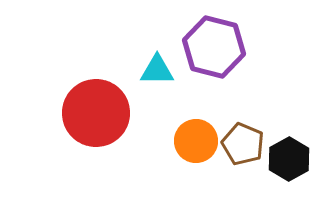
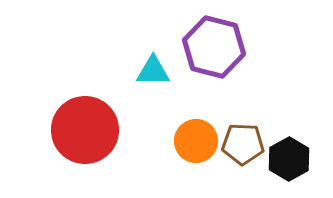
cyan triangle: moved 4 px left, 1 px down
red circle: moved 11 px left, 17 px down
brown pentagon: rotated 21 degrees counterclockwise
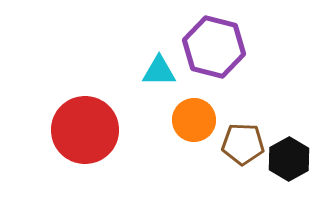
cyan triangle: moved 6 px right
orange circle: moved 2 px left, 21 px up
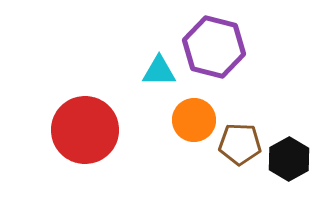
brown pentagon: moved 3 px left
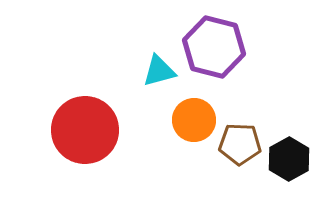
cyan triangle: rotated 15 degrees counterclockwise
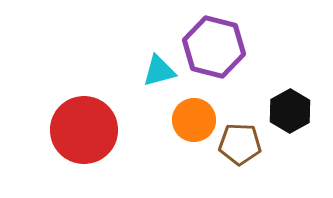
red circle: moved 1 px left
black hexagon: moved 1 px right, 48 px up
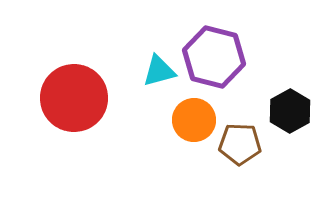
purple hexagon: moved 10 px down
red circle: moved 10 px left, 32 px up
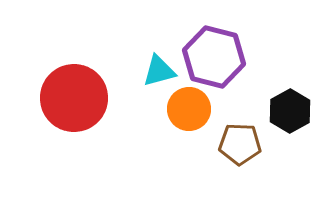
orange circle: moved 5 px left, 11 px up
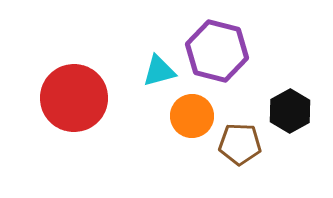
purple hexagon: moved 3 px right, 6 px up
orange circle: moved 3 px right, 7 px down
